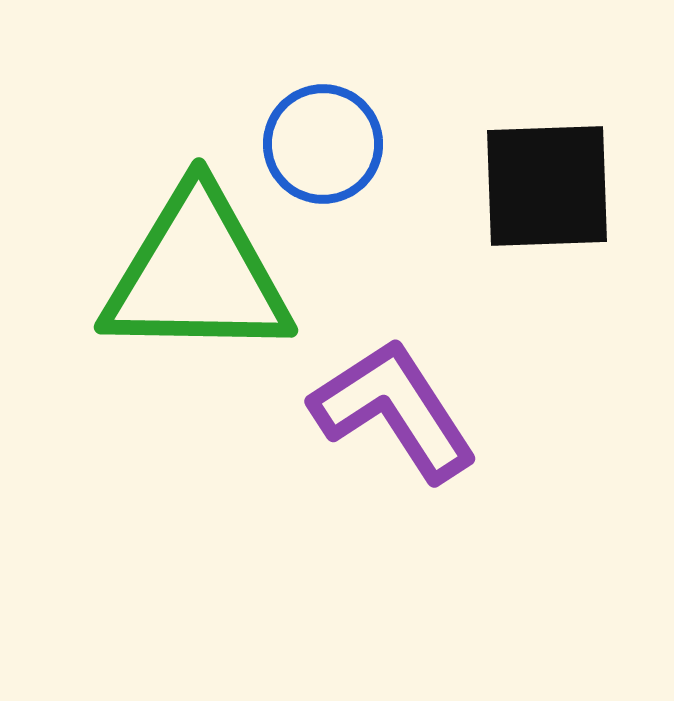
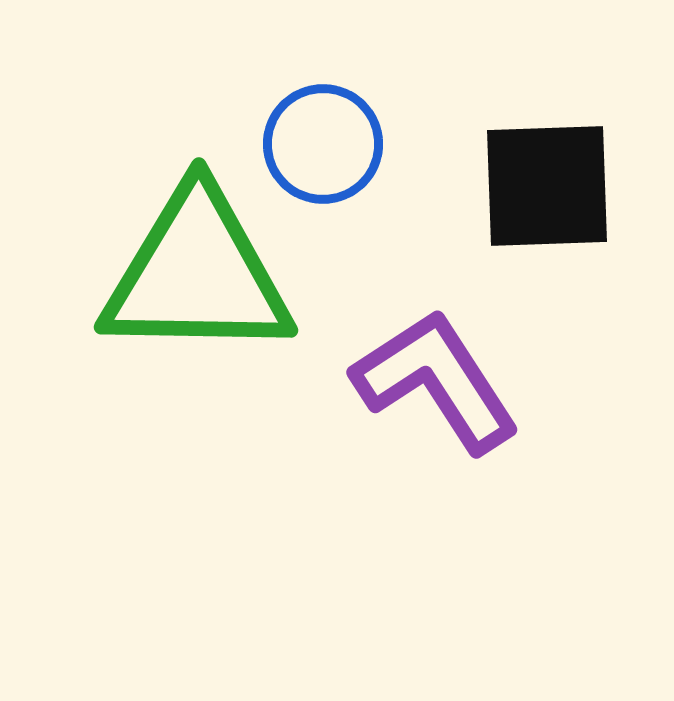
purple L-shape: moved 42 px right, 29 px up
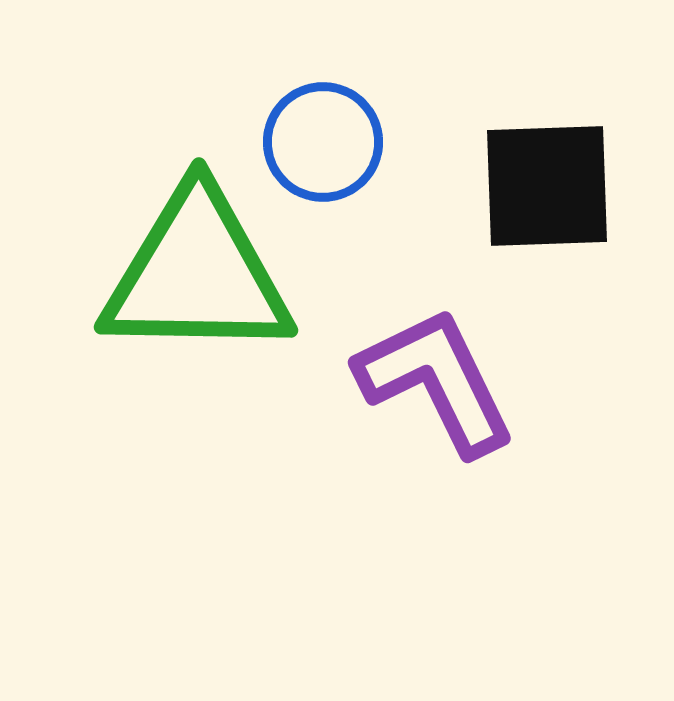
blue circle: moved 2 px up
purple L-shape: rotated 7 degrees clockwise
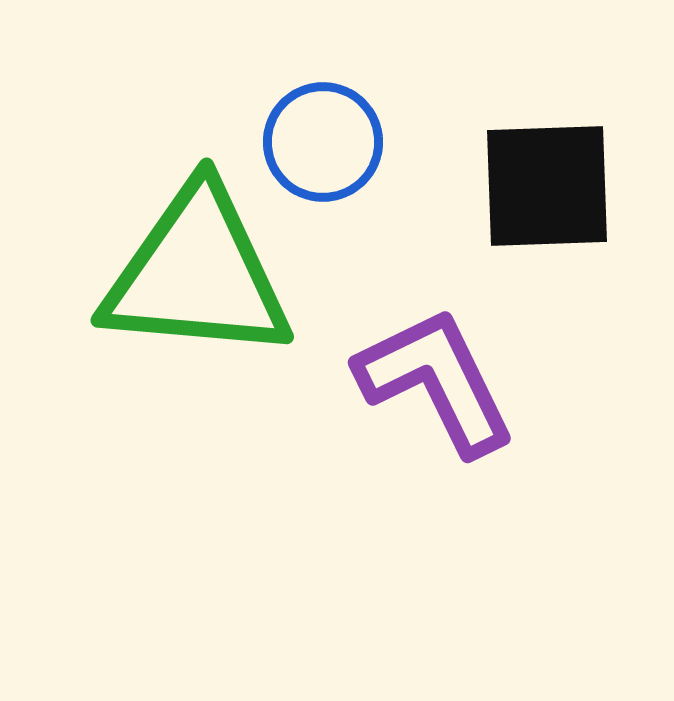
green triangle: rotated 4 degrees clockwise
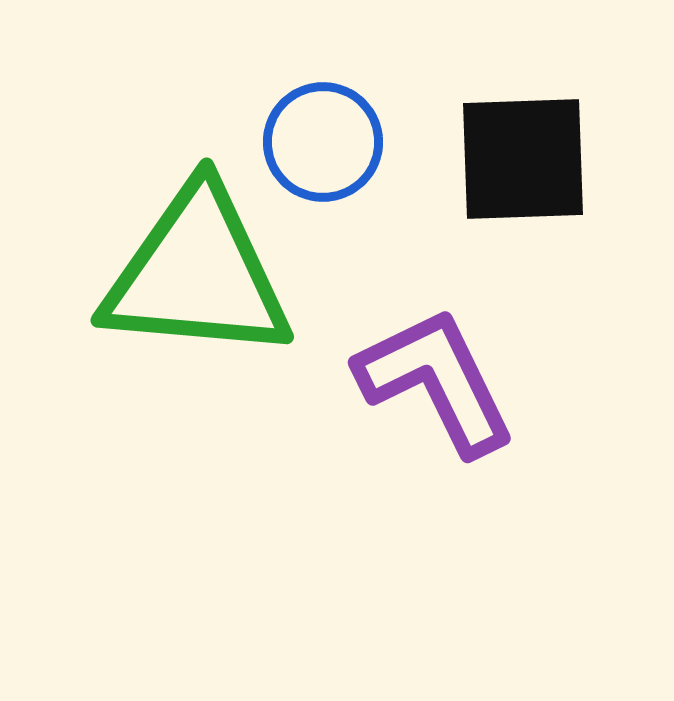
black square: moved 24 px left, 27 px up
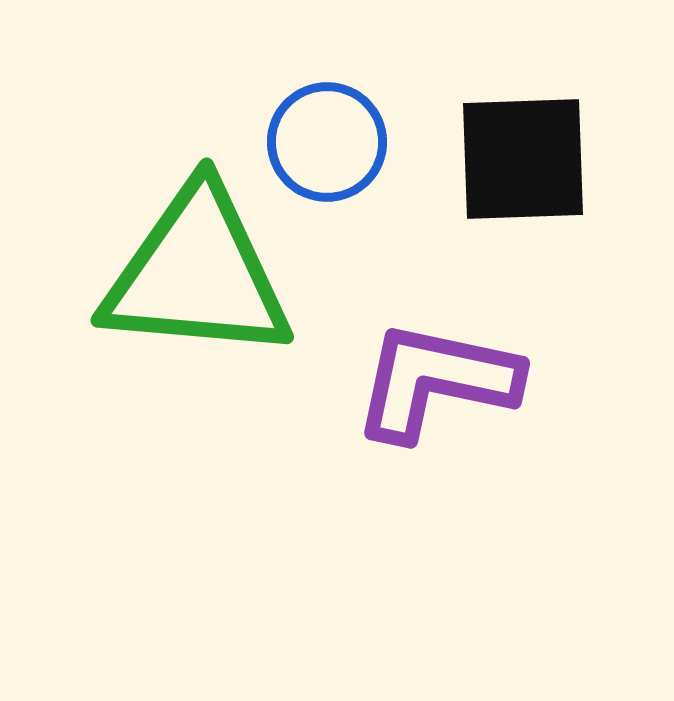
blue circle: moved 4 px right
purple L-shape: rotated 52 degrees counterclockwise
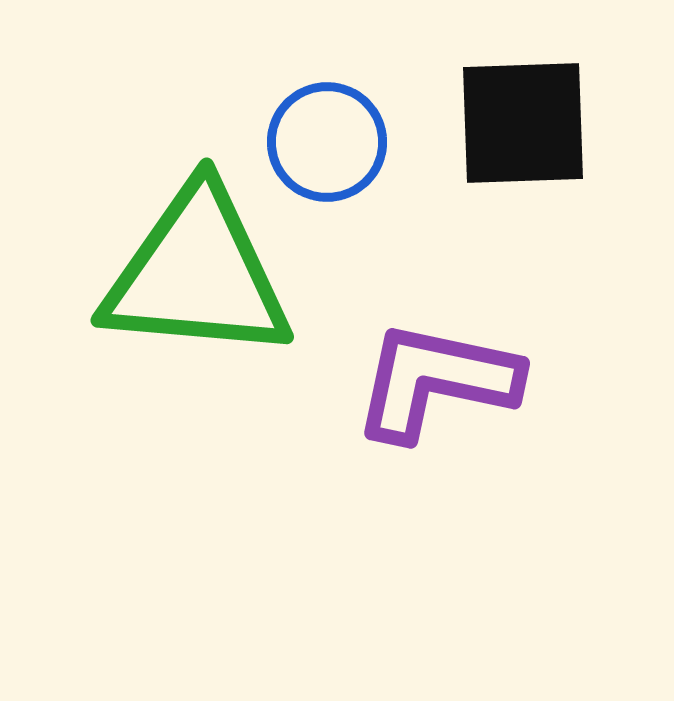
black square: moved 36 px up
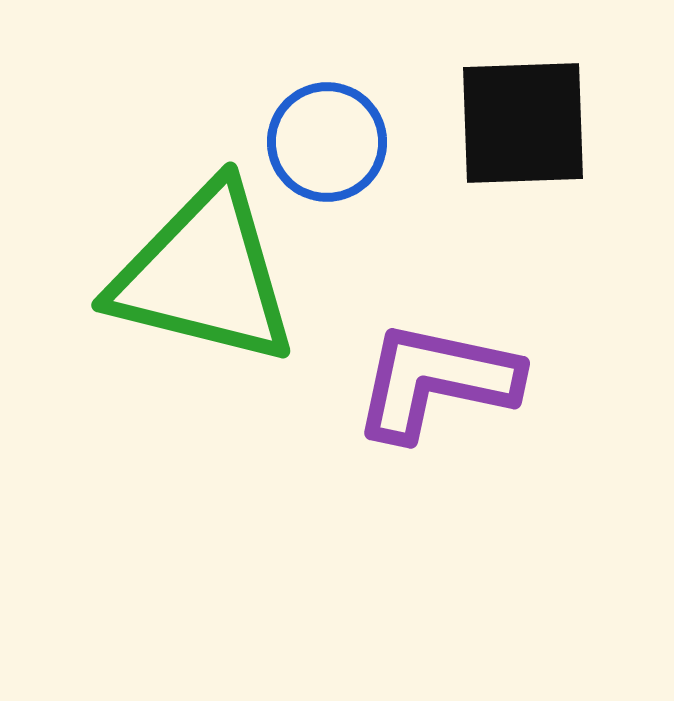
green triangle: moved 7 px right, 1 px down; rotated 9 degrees clockwise
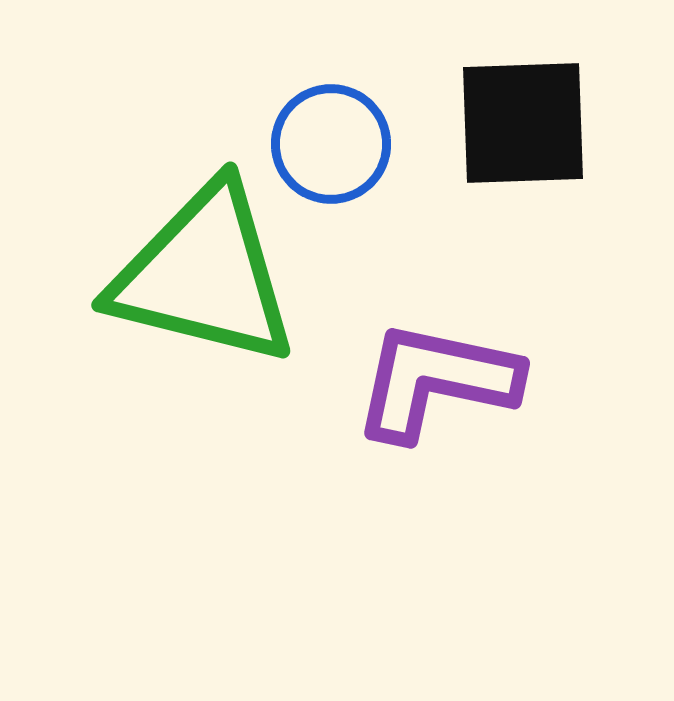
blue circle: moved 4 px right, 2 px down
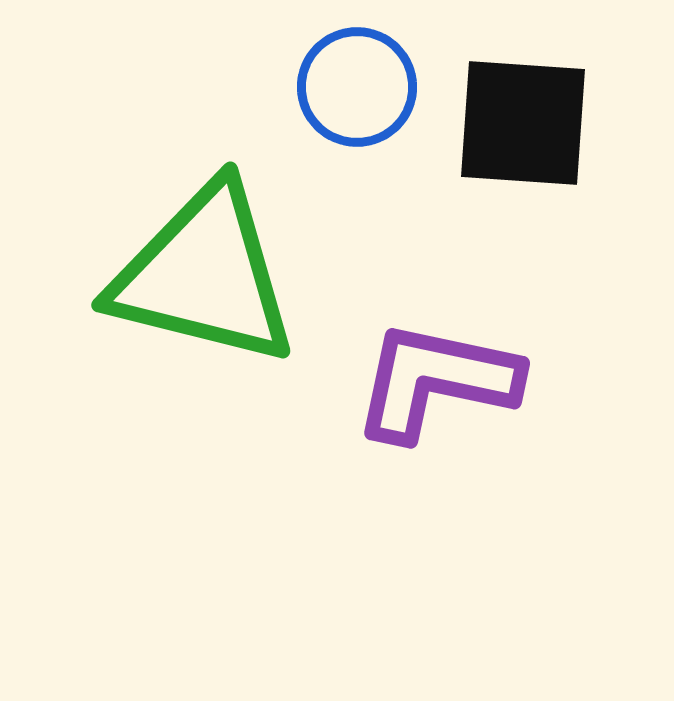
black square: rotated 6 degrees clockwise
blue circle: moved 26 px right, 57 px up
